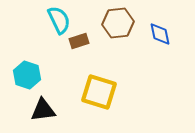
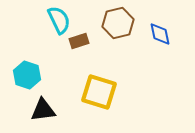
brown hexagon: rotated 8 degrees counterclockwise
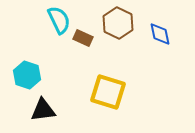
brown hexagon: rotated 20 degrees counterclockwise
brown rectangle: moved 4 px right, 3 px up; rotated 42 degrees clockwise
yellow square: moved 9 px right
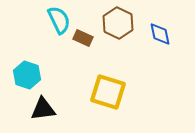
black triangle: moved 1 px up
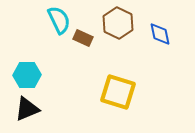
cyan hexagon: rotated 20 degrees counterclockwise
yellow square: moved 10 px right
black triangle: moved 16 px left; rotated 16 degrees counterclockwise
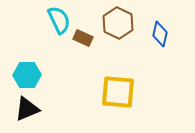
blue diamond: rotated 25 degrees clockwise
yellow square: rotated 12 degrees counterclockwise
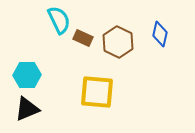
brown hexagon: moved 19 px down
yellow square: moved 21 px left
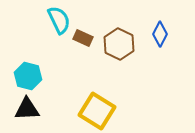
blue diamond: rotated 15 degrees clockwise
brown hexagon: moved 1 px right, 2 px down
cyan hexagon: moved 1 px right, 1 px down; rotated 16 degrees clockwise
yellow square: moved 19 px down; rotated 27 degrees clockwise
black triangle: rotated 20 degrees clockwise
